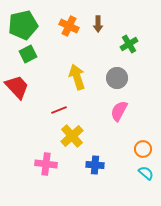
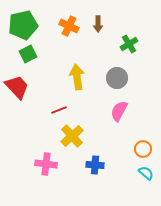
yellow arrow: rotated 10 degrees clockwise
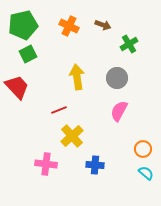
brown arrow: moved 5 px right, 1 px down; rotated 70 degrees counterclockwise
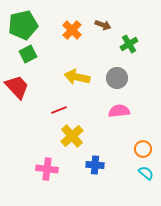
orange cross: moved 3 px right, 4 px down; rotated 18 degrees clockwise
yellow arrow: rotated 70 degrees counterclockwise
pink semicircle: rotated 55 degrees clockwise
pink cross: moved 1 px right, 5 px down
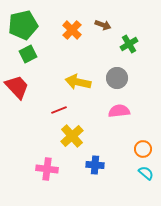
yellow arrow: moved 1 px right, 5 px down
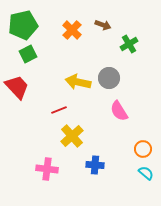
gray circle: moved 8 px left
pink semicircle: rotated 115 degrees counterclockwise
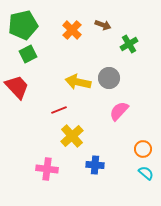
pink semicircle: rotated 75 degrees clockwise
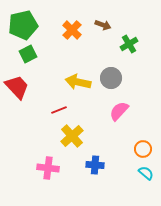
gray circle: moved 2 px right
pink cross: moved 1 px right, 1 px up
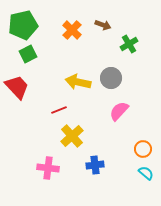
blue cross: rotated 12 degrees counterclockwise
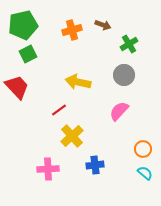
orange cross: rotated 30 degrees clockwise
gray circle: moved 13 px right, 3 px up
red line: rotated 14 degrees counterclockwise
pink cross: moved 1 px down; rotated 10 degrees counterclockwise
cyan semicircle: moved 1 px left
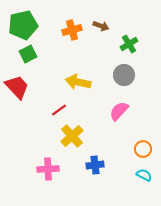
brown arrow: moved 2 px left, 1 px down
cyan semicircle: moved 1 px left, 2 px down; rotated 14 degrees counterclockwise
